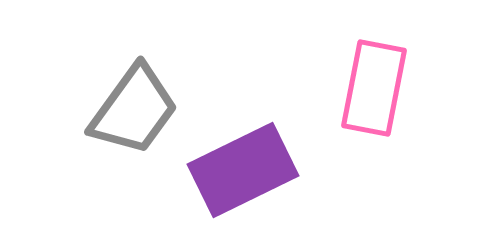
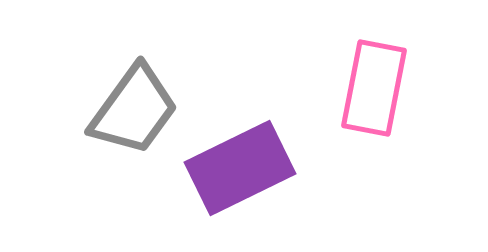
purple rectangle: moved 3 px left, 2 px up
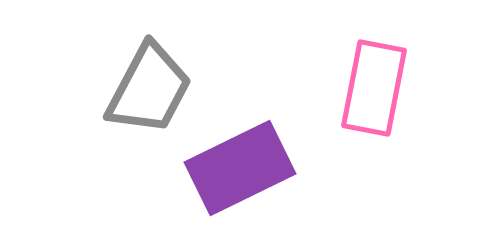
gray trapezoid: moved 15 px right, 21 px up; rotated 8 degrees counterclockwise
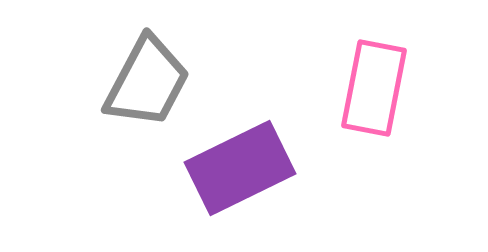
gray trapezoid: moved 2 px left, 7 px up
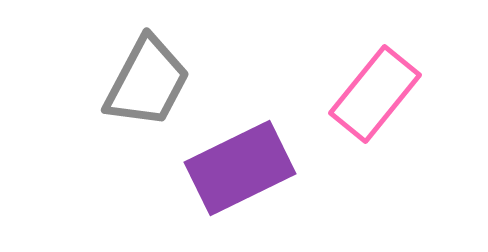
pink rectangle: moved 1 px right, 6 px down; rotated 28 degrees clockwise
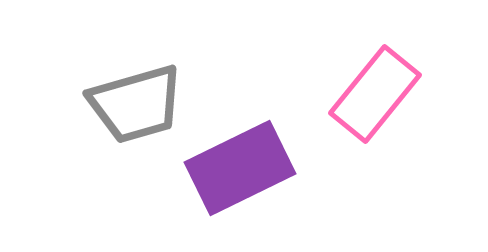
gray trapezoid: moved 11 px left, 22 px down; rotated 46 degrees clockwise
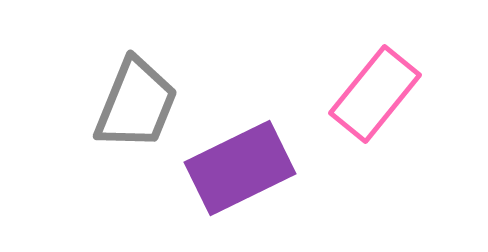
gray trapezoid: rotated 52 degrees counterclockwise
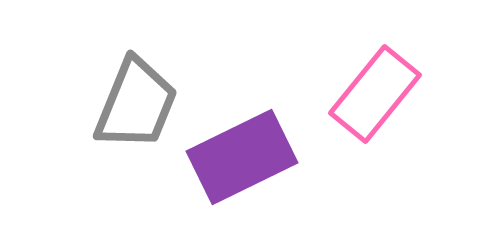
purple rectangle: moved 2 px right, 11 px up
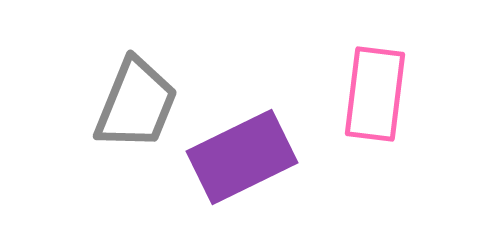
pink rectangle: rotated 32 degrees counterclockwise
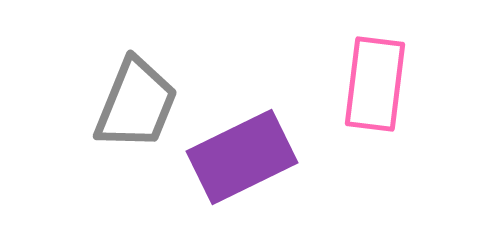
pink rectangle: moved 10 px up
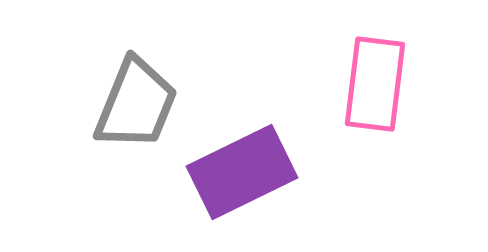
purple rectangle: moved 15 px down
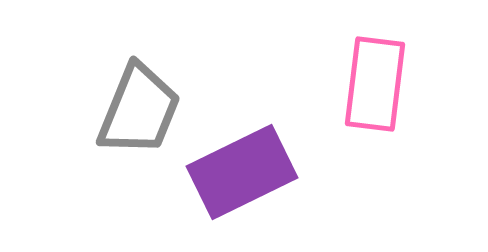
gray trapezoid: moved 3 px right, 6 px down
